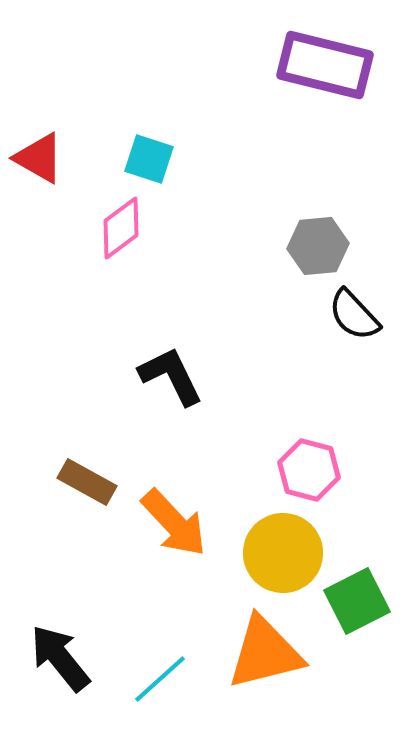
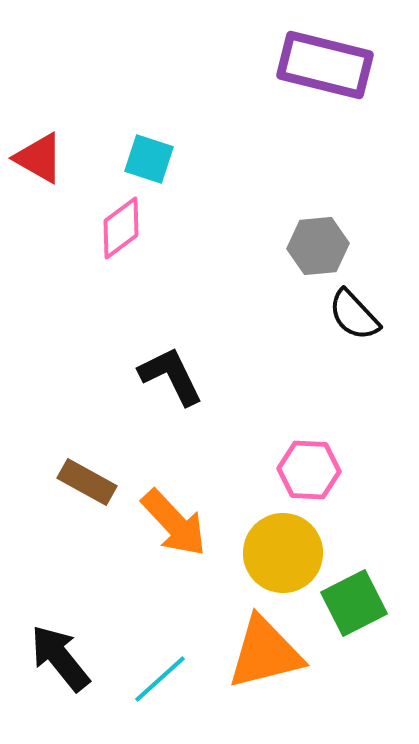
pink hexagon: rotated 12 degrees counterclockwise
green square: moved 3 px left, 2 px down
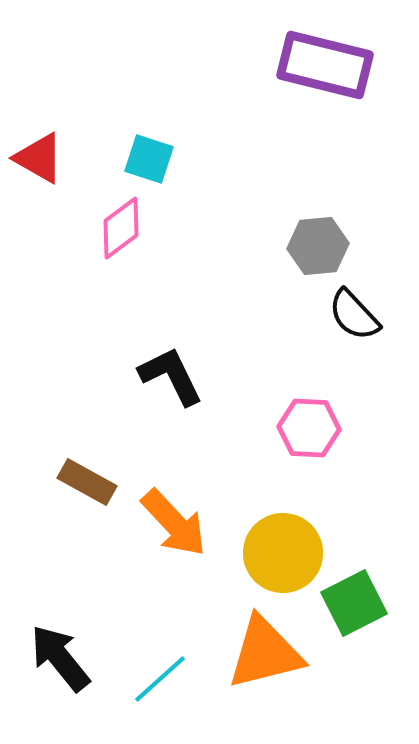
pink hexagon: moved 42 px up
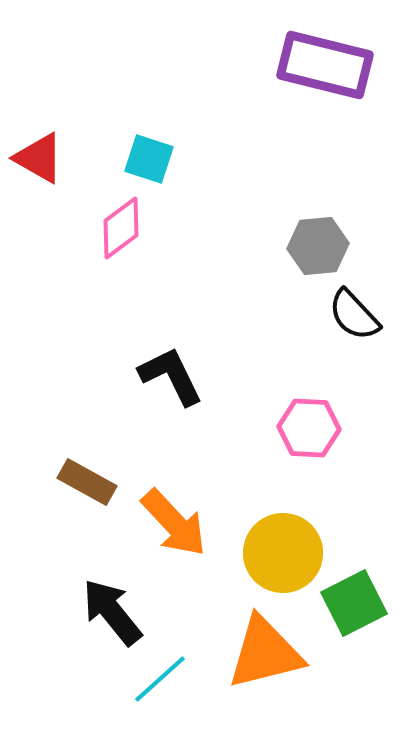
black arrow: moved 52 px right, 46 px up
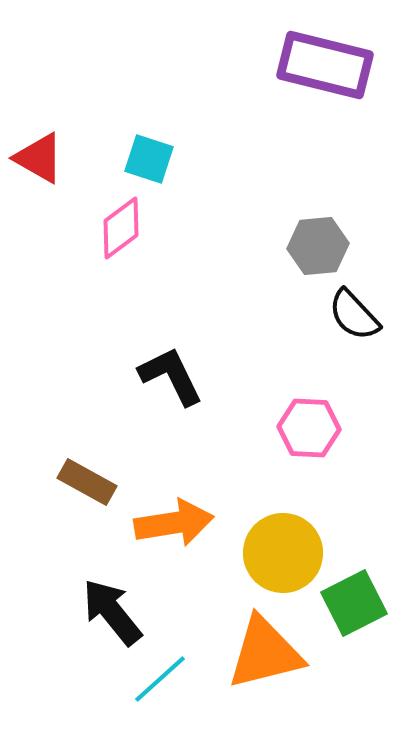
orange arrow: rotated 56 degrees counterclockwise
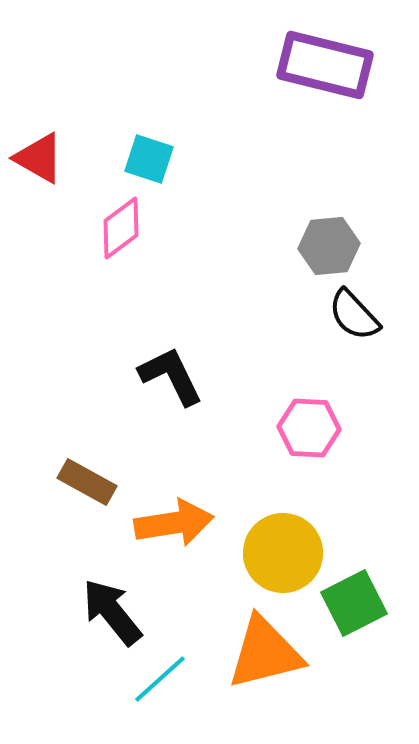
gray hexagon: moved 11 px right
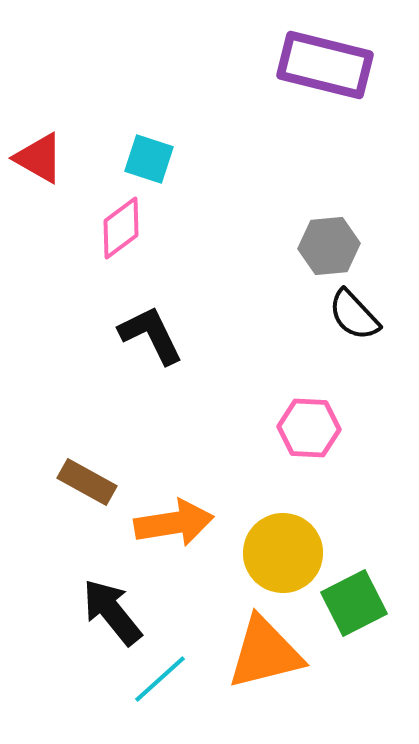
black L-shape: moved 20 px left, 41 px up
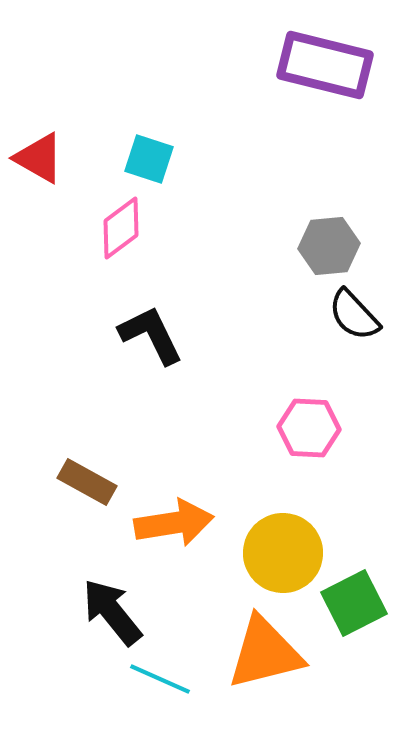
cyan line: rotated 66 degrees clockwise
